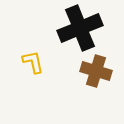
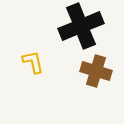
black cross: moved 1 px right, 2 px up
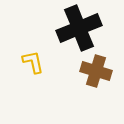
black cross: moved 2 px left, 2 px down
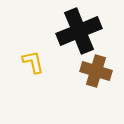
black cross: moved 3 px down
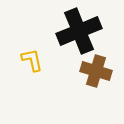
yellow L-shape: moved 1 px left, 2 px up
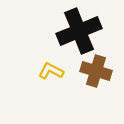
yellow L-shape: moved 19 px right, 11 px down; rotated 50 degrees counterclockwise
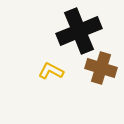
brown cross: moved 5 px right, 3 px up
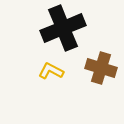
black cross: moved 16 px left, 3 px up
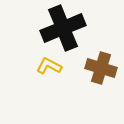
yellow L-shape: moved 2 px left, 5 px up
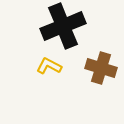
black cross: moved 2 px up
